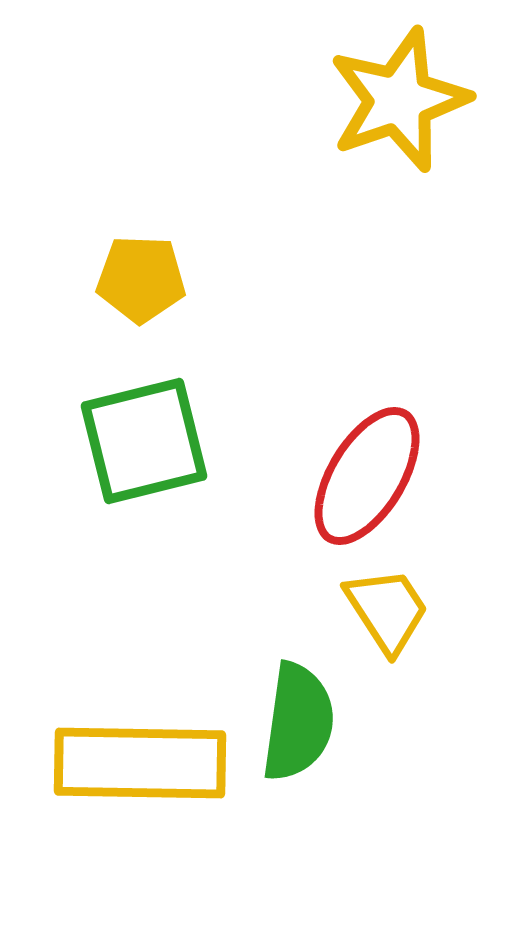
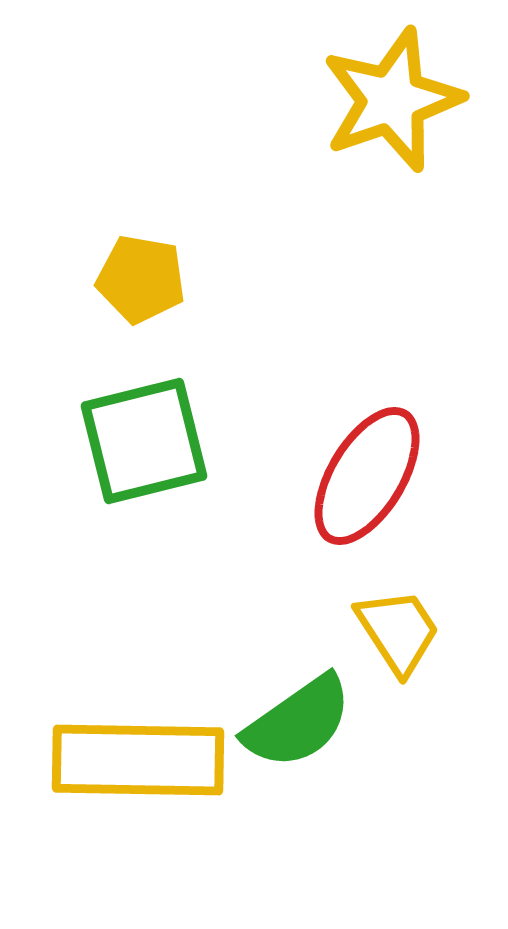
yellow star: moved 7 px left
yellow pentagon: rotated 8 degrees clockwise
yellow trapezoid: moved 11 px right, 21 px down
green semicircle: rotated 47 degrees clockwise
yellow rectangle: moved 2 px left, 3 px up
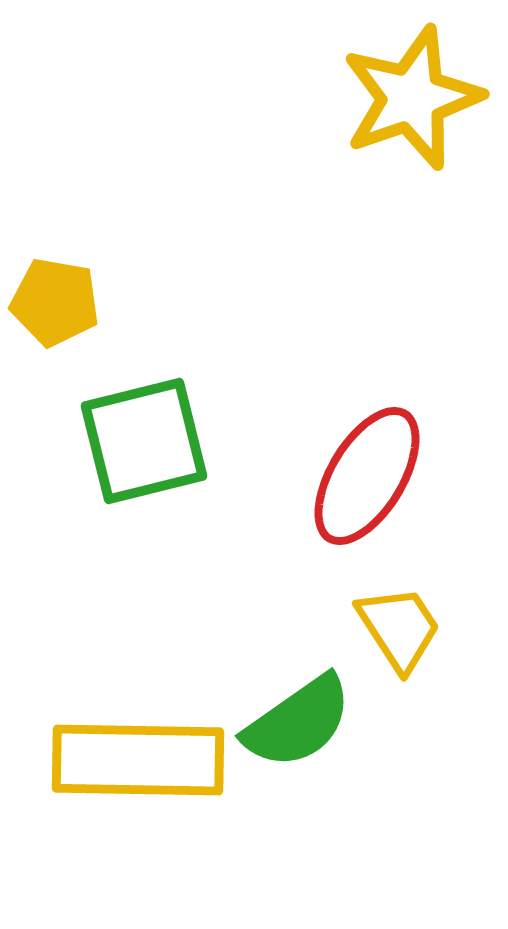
yellow star: moved 20 px right, 2 px up
yellow pentagon: moved 86 px left, 23 px down
yellow trapezoid: moved 1 px right, 3 px up
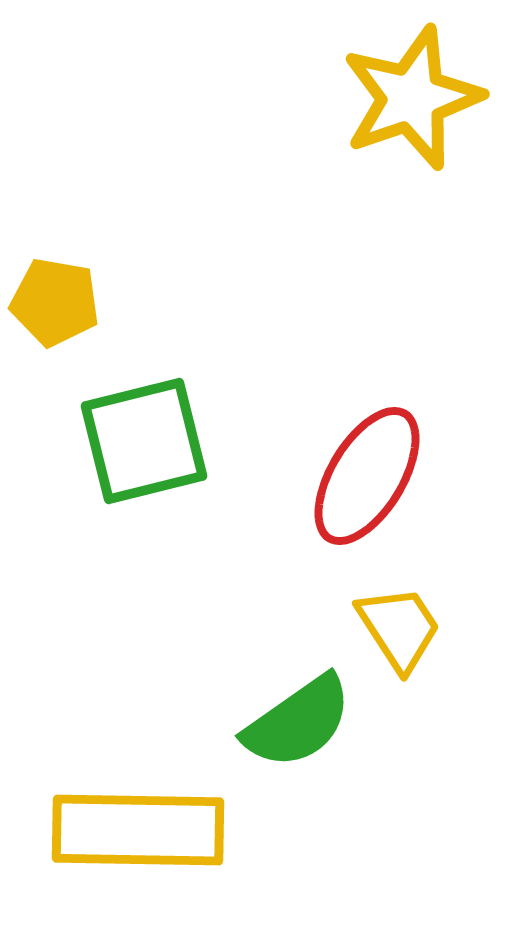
yellow rectangle: moved 70 px down
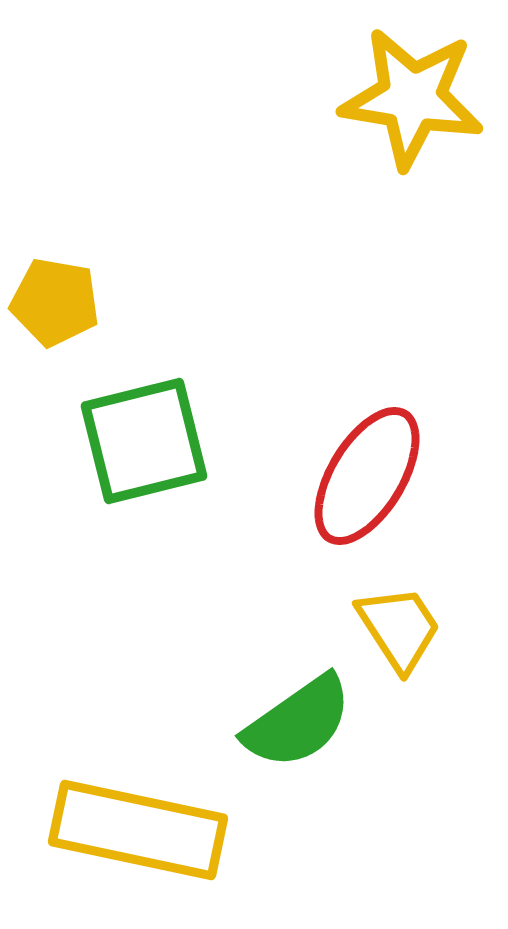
yellow star: rotated 28 degrees clockwise
yellow rectangle: rotated 11 degrees clockwise
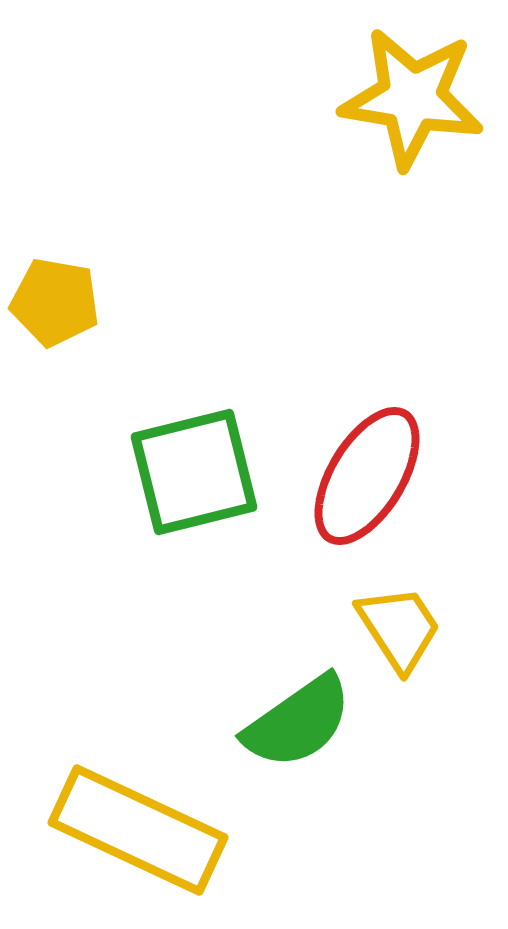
green square: moved 50 px right, 31 px down
yellow rectangle: rotated 13 degrees clockwise
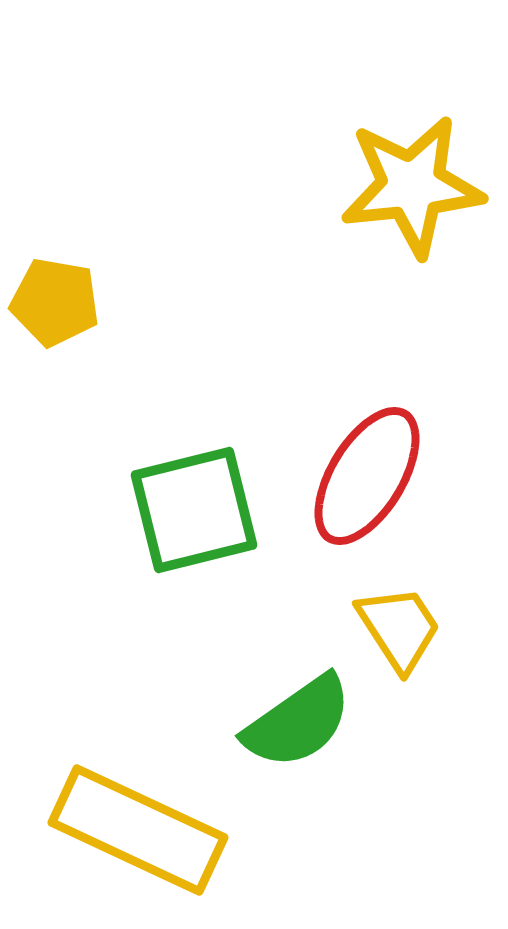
yellow star: moved 88 px down; rotated 15 degrees counterclockwise
green square: moved 38 px down
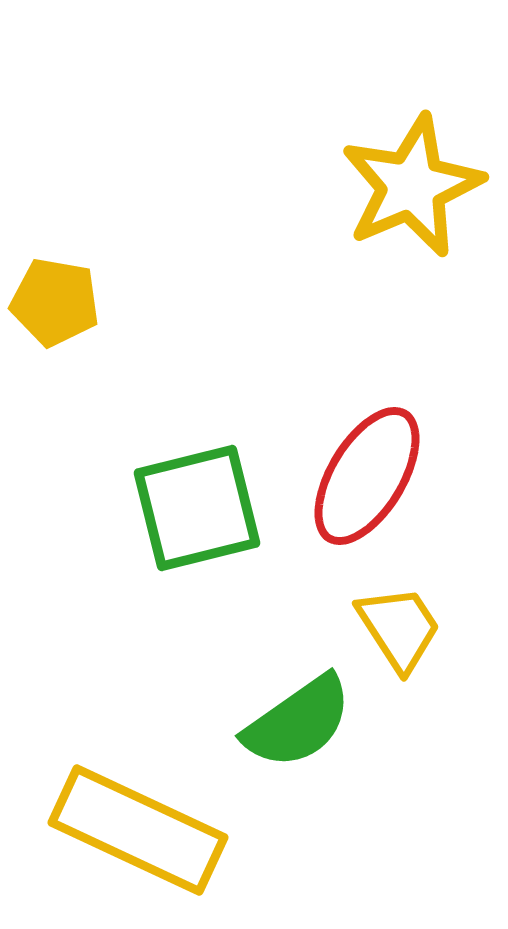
yellow star: rotated 17 degrees counterclockwise
green square: moved 3 px right, 2 px up
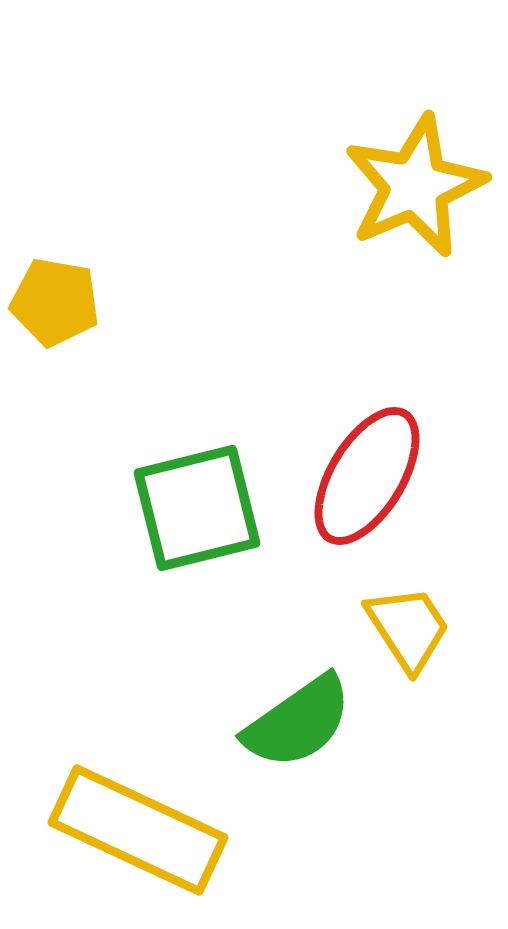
yellow star: moved 3 px right
yellow trapezoid: moved 9 px right
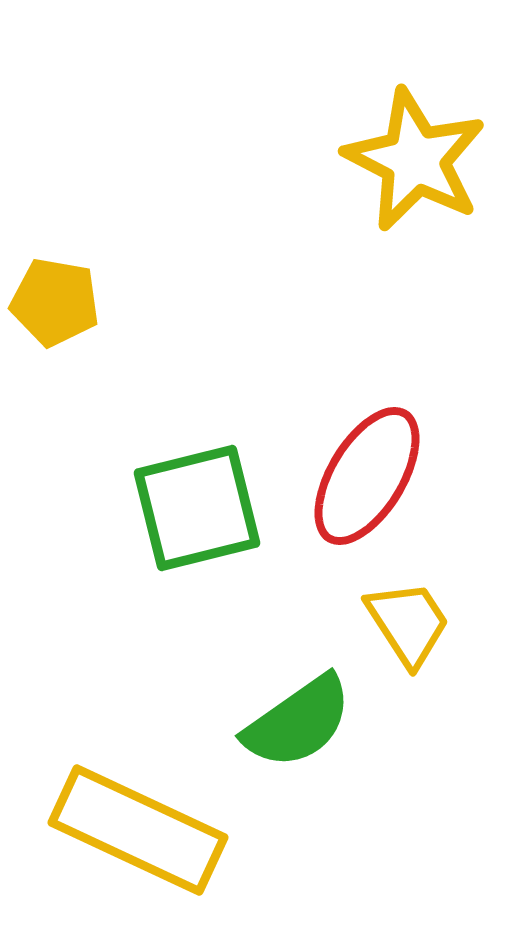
yellow star: moved 26 px up; rotated 22 degrees counterclockwise
yellow trapezoid: moved 5 px up
